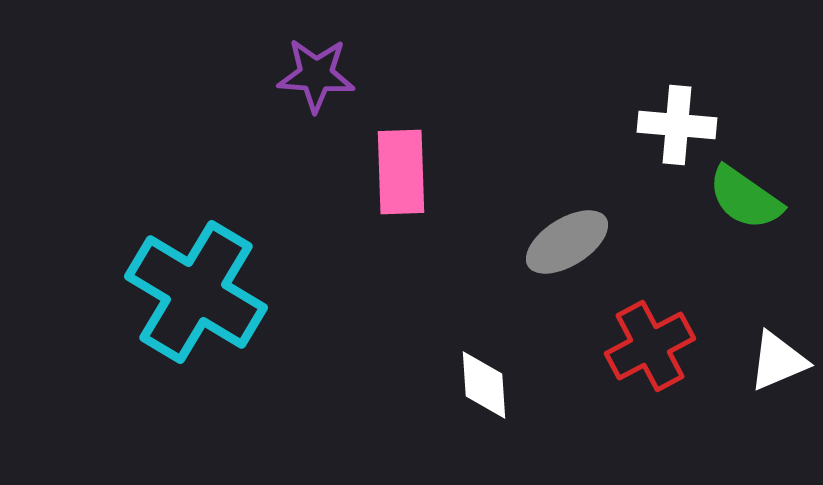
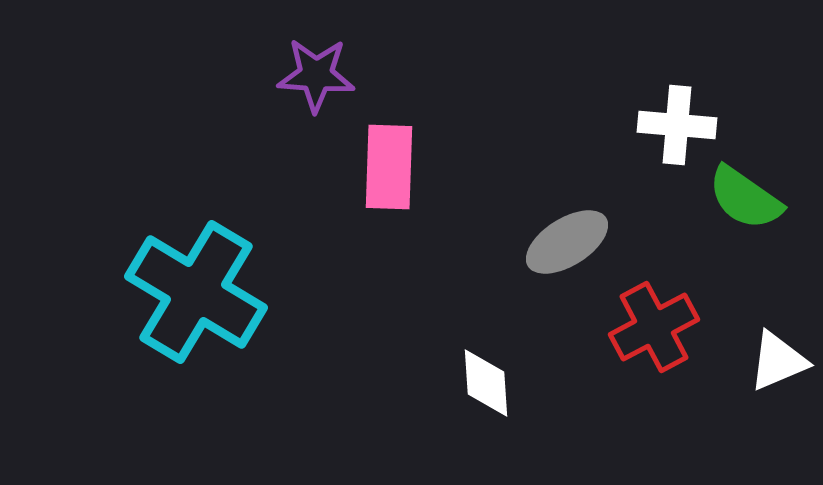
pink rectangle: moved 12 px left, 5 px up; rotated 4 degrees clockwise
red cross: moved 4 px right, 19 px up
white diamond: moved 2 px right, 2 px up
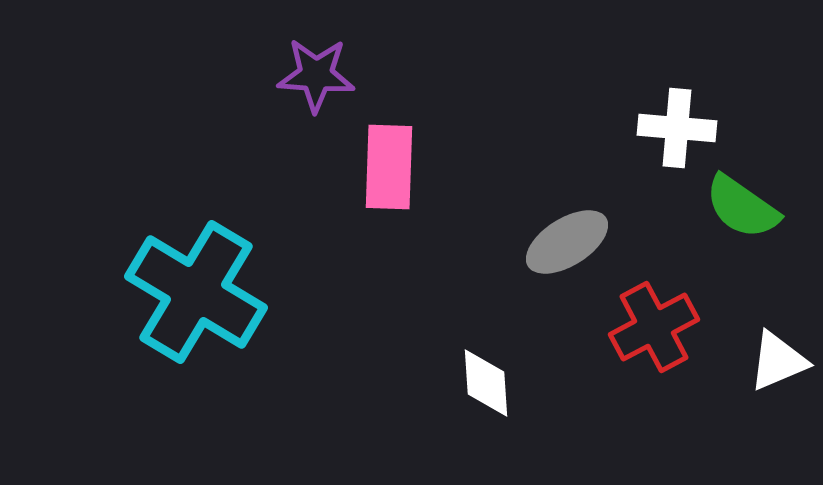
white cross: moved 3 px down
green semicircle: moved 3 px left, 9 px down
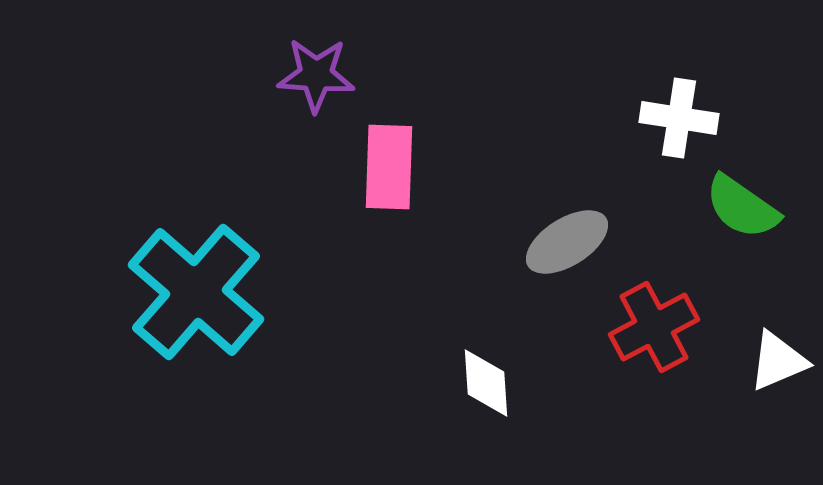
white cross: moved 2 px right, 10 px up; rotated 4 degrees clockwise
cyan cross: rotated 10 degrees clockwise
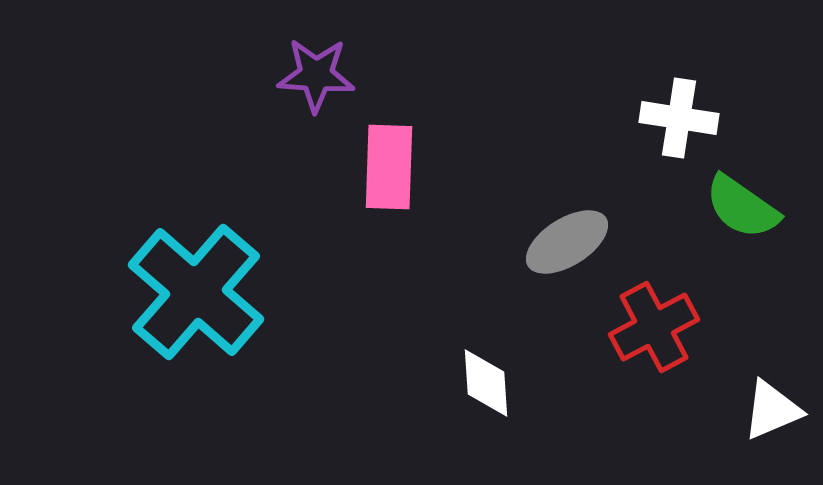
white triangle: moved 6 px left, 49 px down
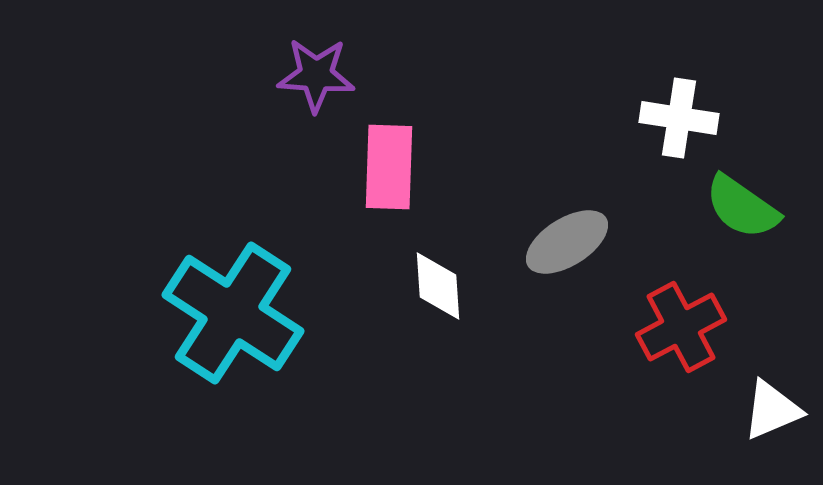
cyan cross: moved 37 px right, 21 px down; rotated 8 degrees counterclockwise
red cross: moved 27 px right
white diamond: moved 48 px left, 97 px up
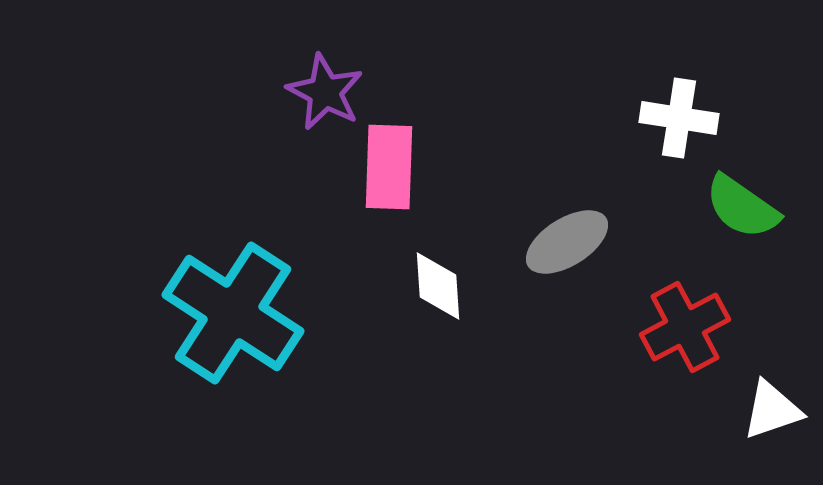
purple star: moved 9 px right, 17 px down; rotated 24 degrees clockwise
red cross: moved 4 px right
white triangle: rotated 4 degrees clockwise
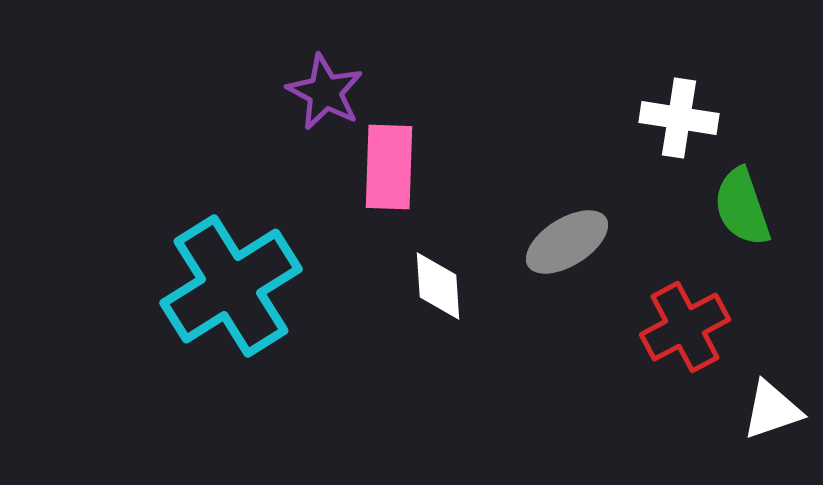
green semicircle: rotated 36 degrees clockwise
cyan cross: moved 2 px left, 27 px up; rotated 25 degrees clockwise
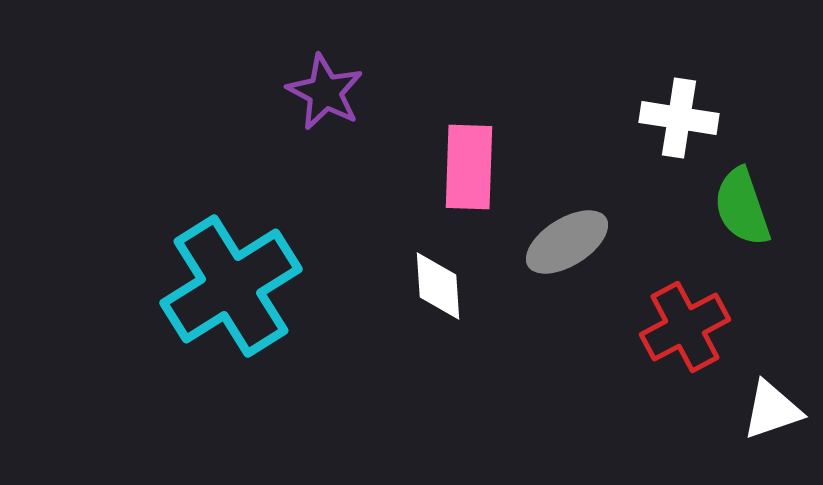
pink rectangle: moved 80 px right
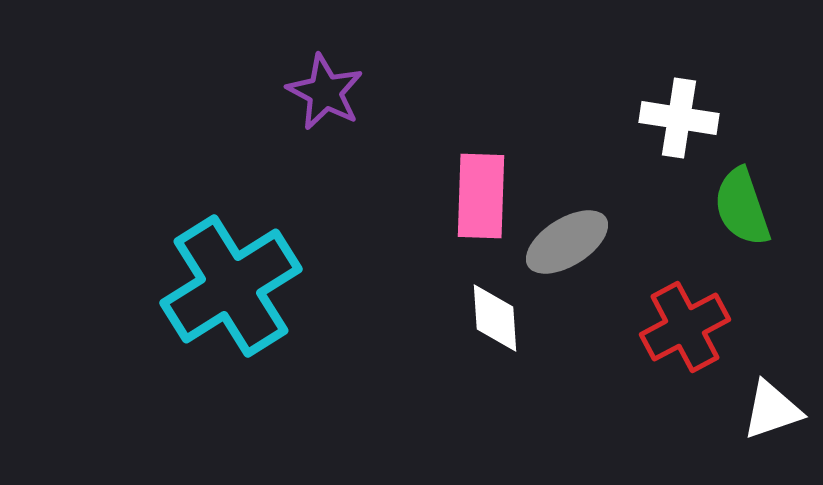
pink rectangle: moved 12 px right, 29 px down
white diamond: moved 57 px right, 32 px down
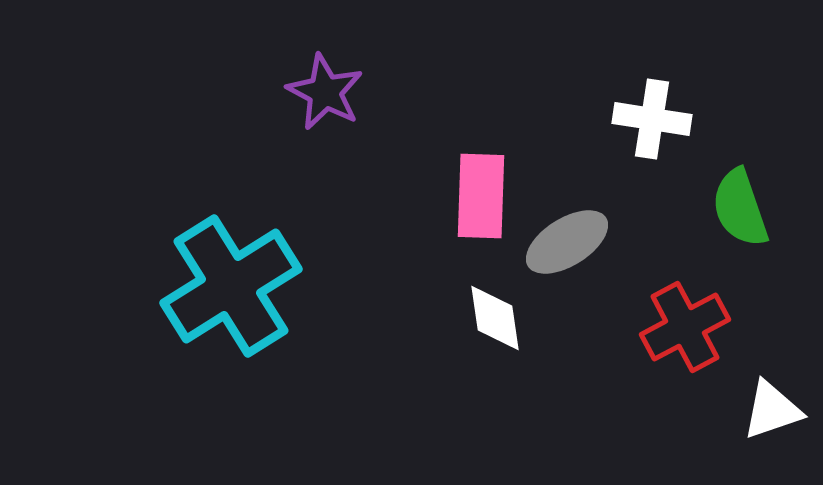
white cross: moved 27 px left, 1 px down
green semicircle: moved 2 px left, 1 px down
white diamond: rotated 4 degrees counterclockwise
